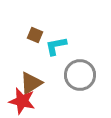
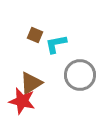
cyan L-shape: moved 2 px up
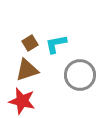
brown square: moved 5 px left, 8 px down; rotated 35 degrees clockwise
brown triangle: moved 4 px left, 13 px up; rotated 15 degrees clockwise
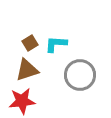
cyan L-shape: rotated 15 degrees clockwise
red star: rotated 20 degrees counterclockwise
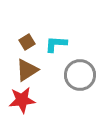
brown square: moved 3 px left, 1 px up
brown triangle: rotated 15 degrees counterclockwise
red star: moved 1 px up
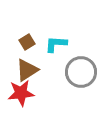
gray circle: moved 1 px right, 3 px up
red star: moved 1 px left, 7 px up
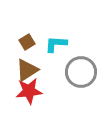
red star: moved 8 px right, 2 px up
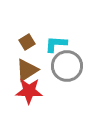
gray circle: moved 14 px left, 6 px up
red star: rotated 8 degrees clockwise
